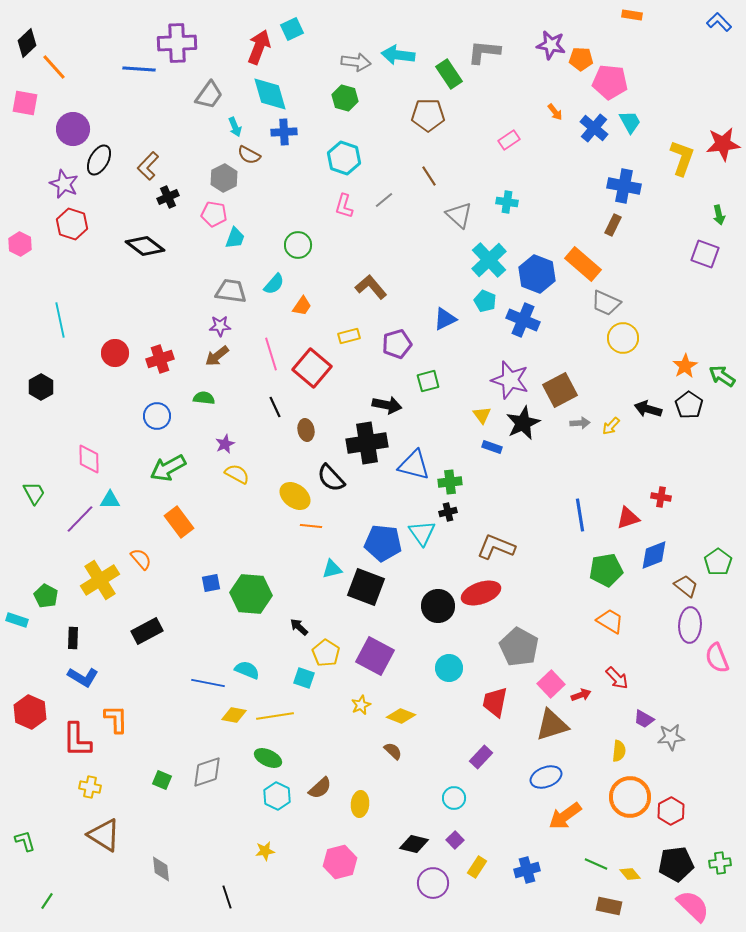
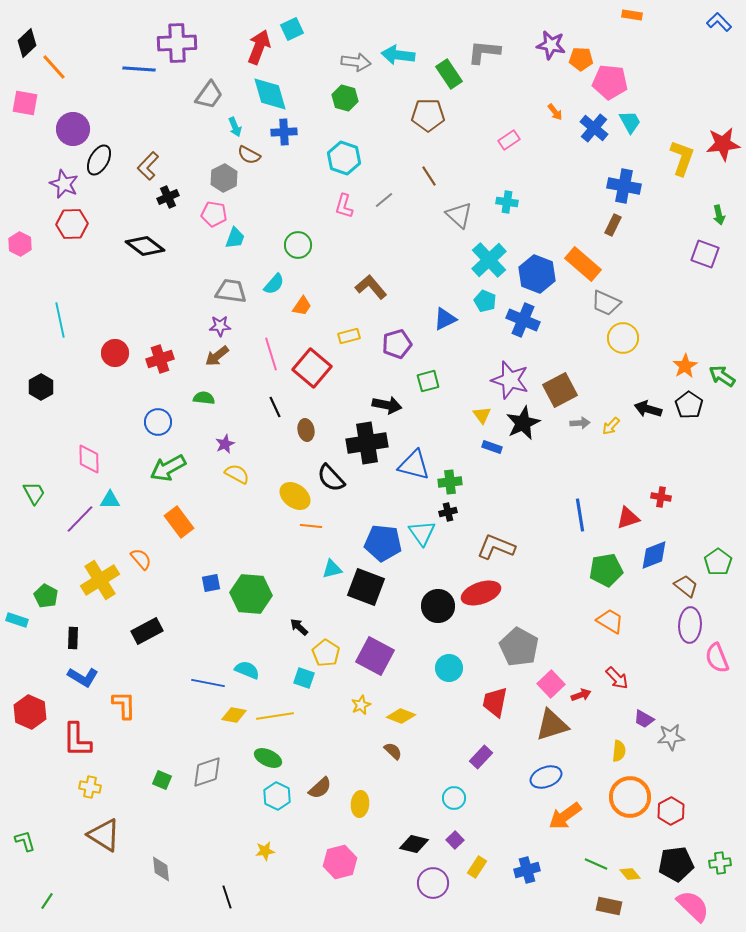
red hexagon at (72, 224): rotated 20 degrees counterclockwise
blue circle at (157, 416): moved 1 px right, 6 px down
orange L-shape at (116, 719): moved 8 px right, 14 px up
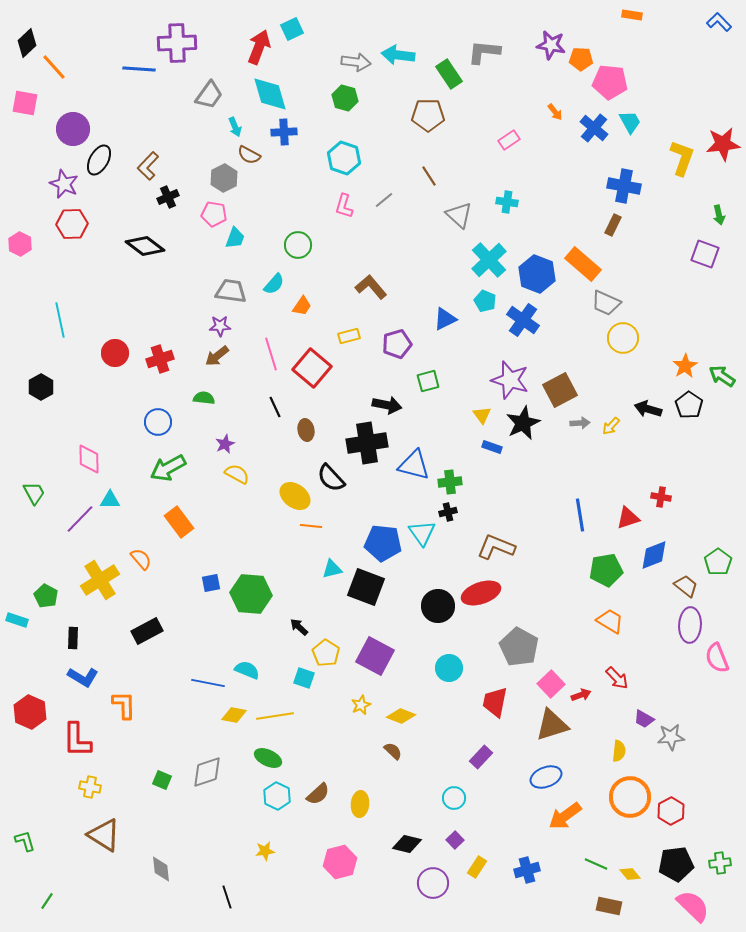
blue cross at (523, 320): rotated 12 degrees clockwise
brown semicircle at (320, 788): moved 2 px left, 6 px down
black diamond at (414, 844): moved 7 px left
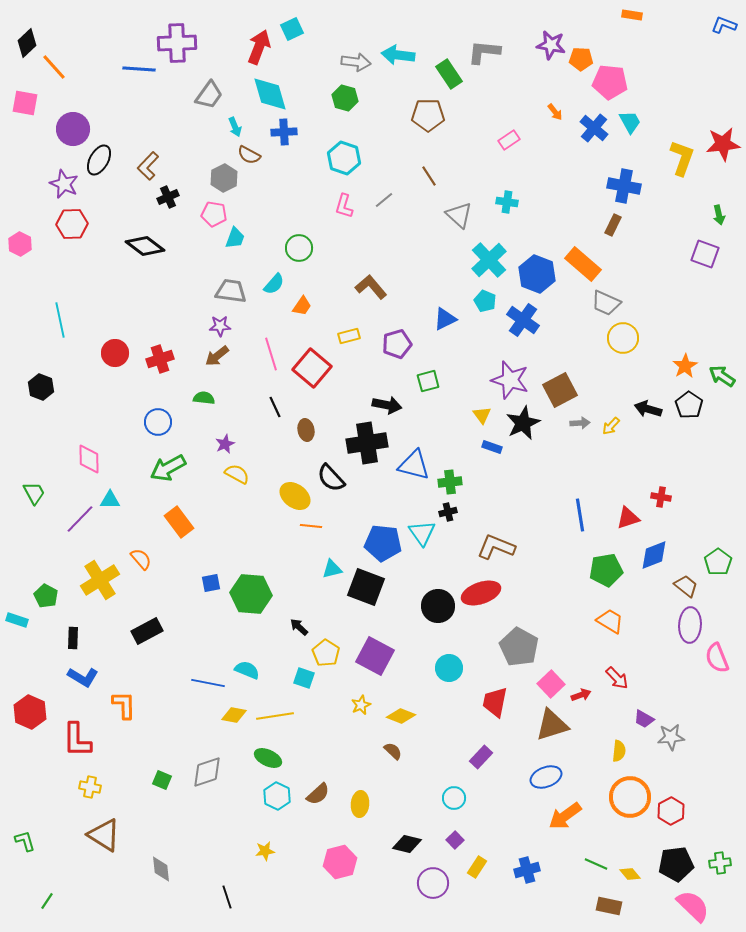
blue L-shape at (719, 22): moved 5 px right, 3 px down; rotated 25 degrees counterclockwise
green circle at (298, 245): moved 1 px right, 3 px down
black hexagon at (41, 387): rotated 10 degrees counterclockwise
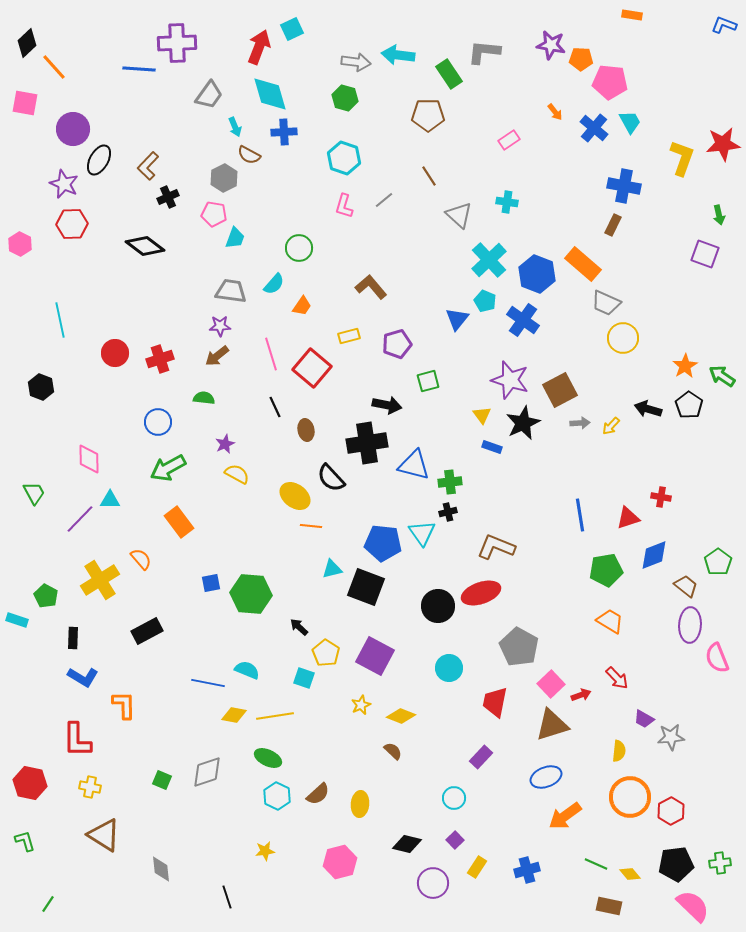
blue triangle at (445, 319): moved 12 px right; rotated 25 degrees counterclockwise
red hexagon at (30, 712): moved 71 px down; rotated 12 degrees counterclockwise
green line at (47, 901): moved 1 px right, 3 px down
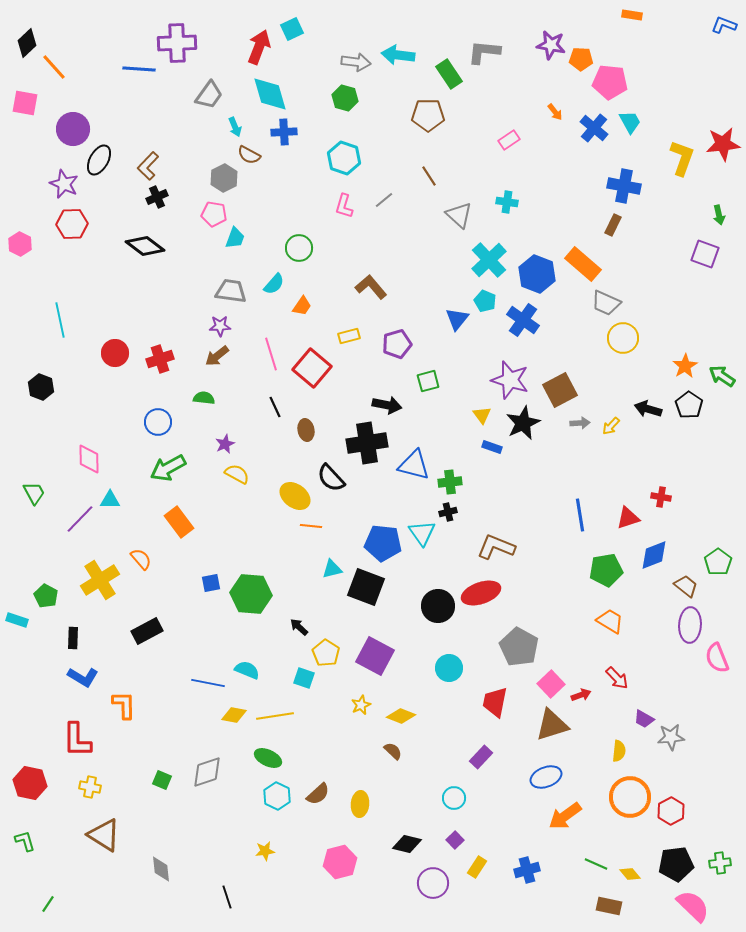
black cross at (168, 197): moved 11 px left
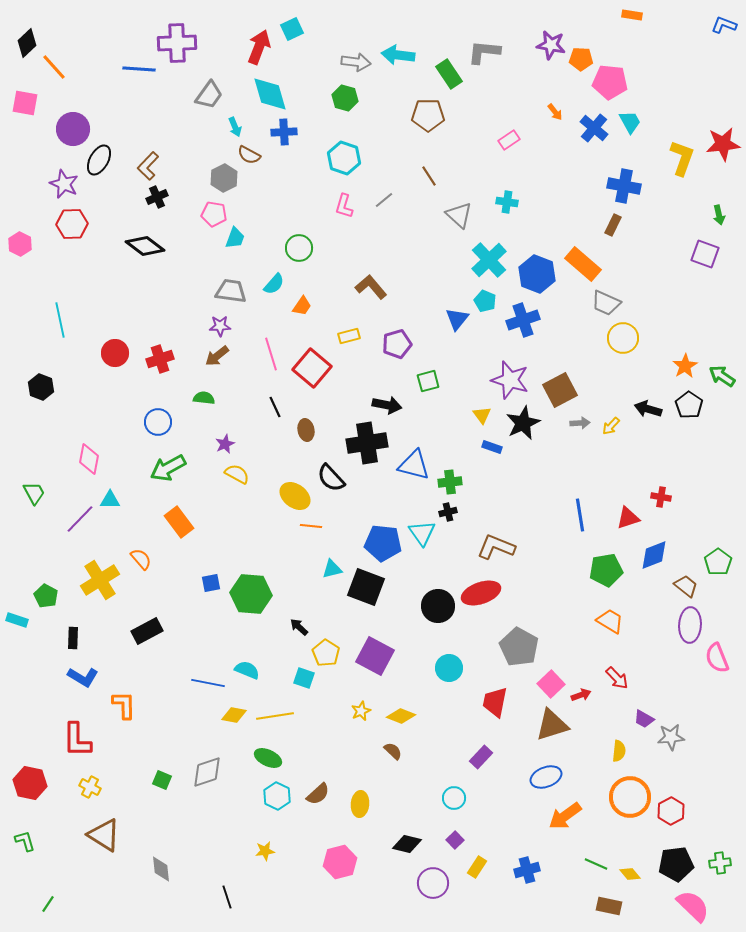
blue cross at (523, 320): rotated 36 degrees clockwise
pink diamond at (89, 459): rotated 12 degrees clockwise
yellow star at (361, 705): moved 6 px down
yellow cross at (90, 787): rotated 15 degrees clockwise
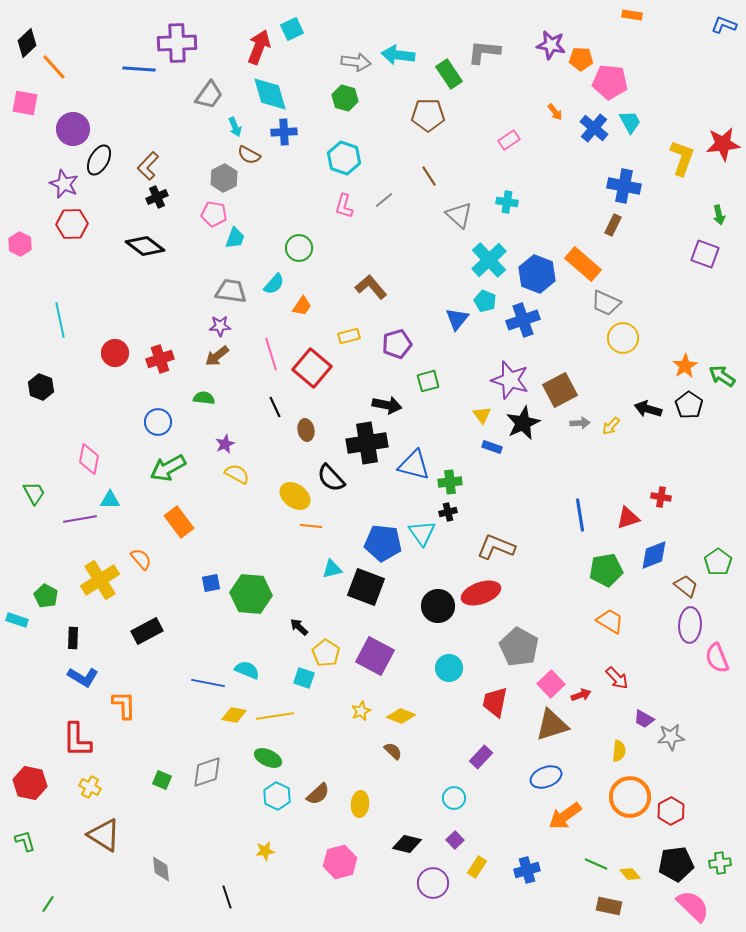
purple line at (80, 519): rotated 36 degrees clockwise
